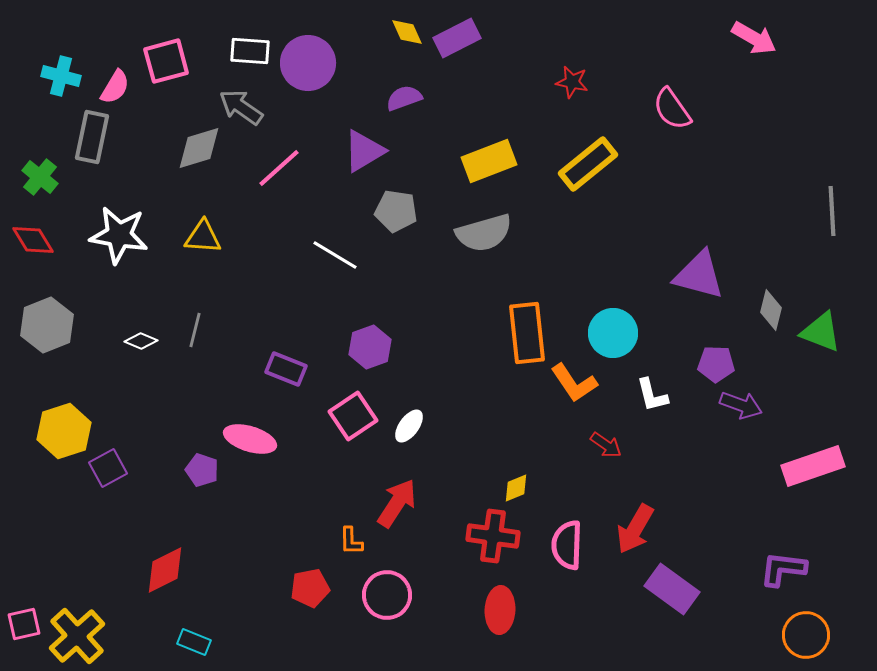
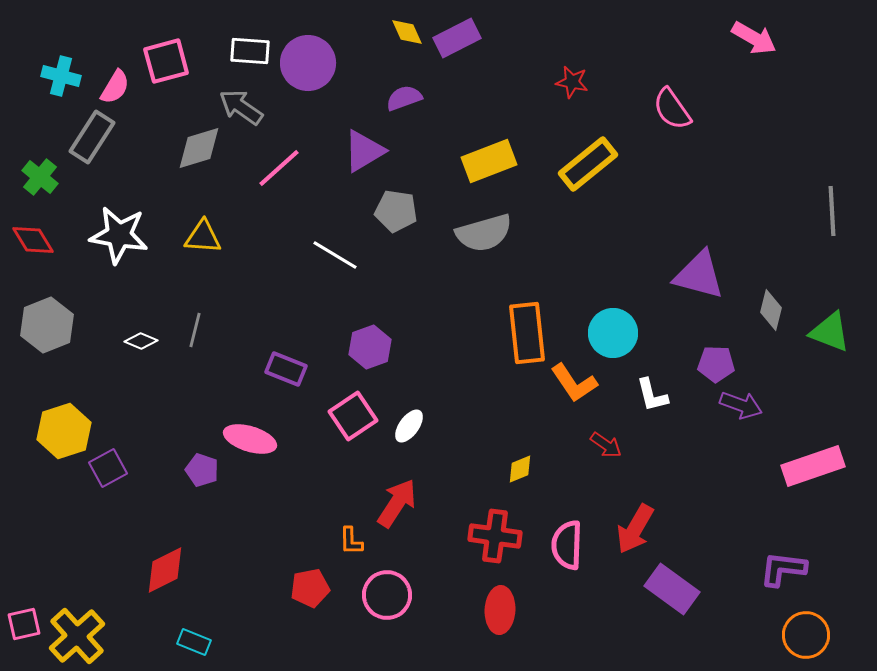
gray rectangle at (92, 137): rotated 21 degrees clockwise
green triangle at (821, 332): moved 9 px right
yellow diamond at (516, 488): moved 4 px right, 19 px up
red cross at (493, 536): moved 2 px right
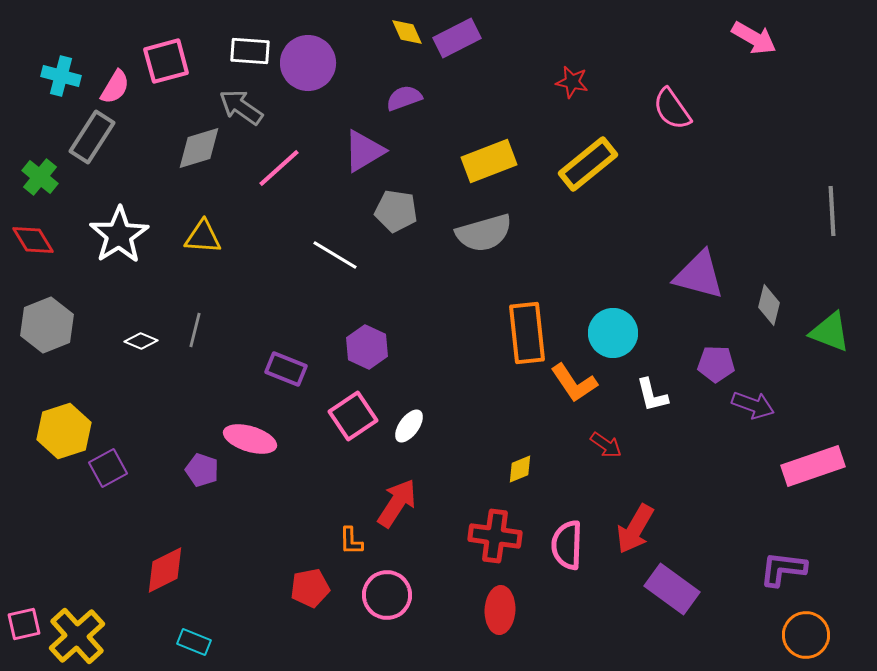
white star at (119, 235): rotated 30 degrees clockwise
gray diamond at (771, 310): moved 2 px left, 5 px up
purple hexagon at (370, 347): moved 3 px left; rotated 15 degrees counterclockwise
purple arrow at (741, 405): moved 12 px right
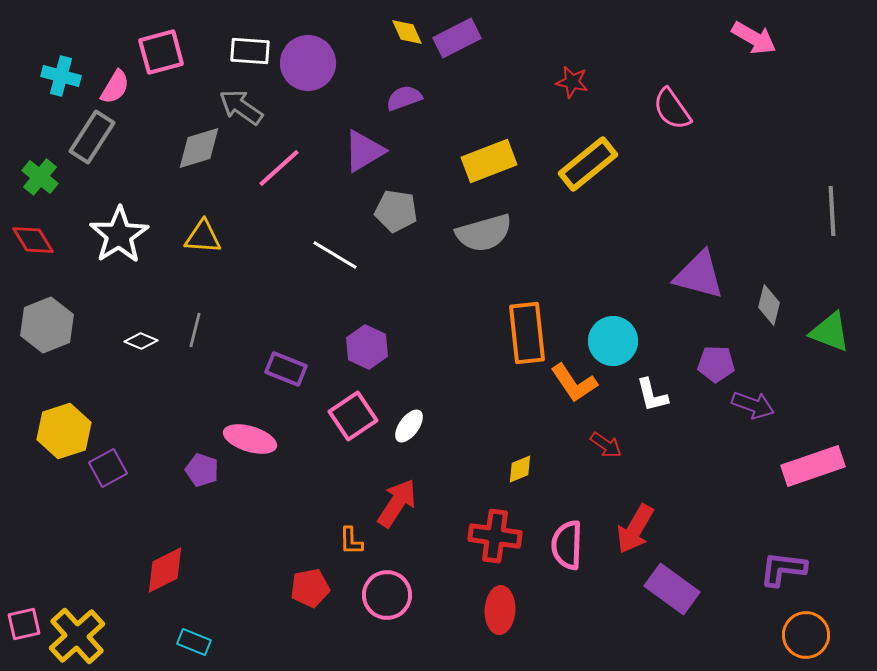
pink square at (166, 61): moved 5 px left, 9 px up
cyan circle at (613, 333): moved 8 px down
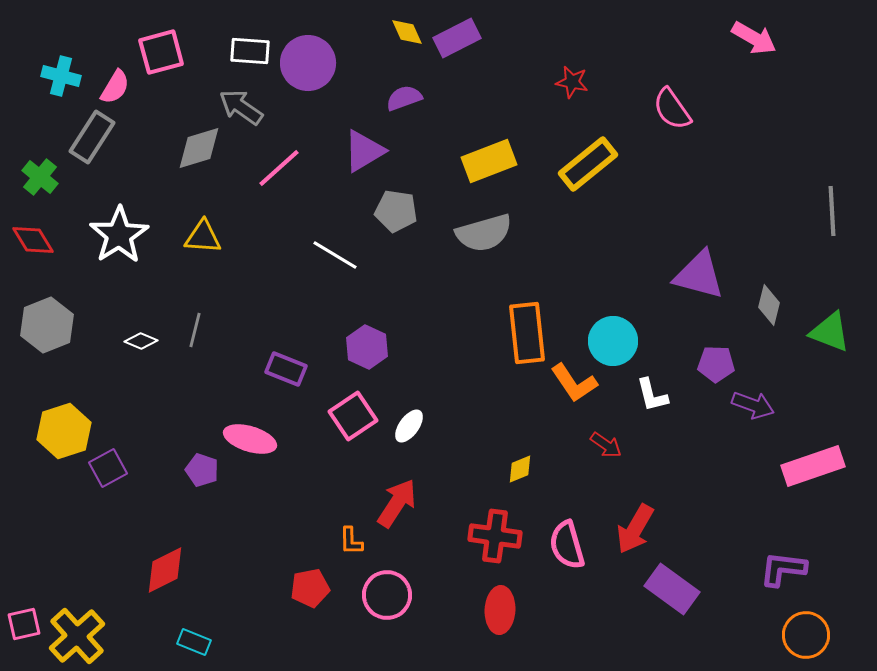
pink semicircle at (567, 545): rotated 18 degrees counterclockwise
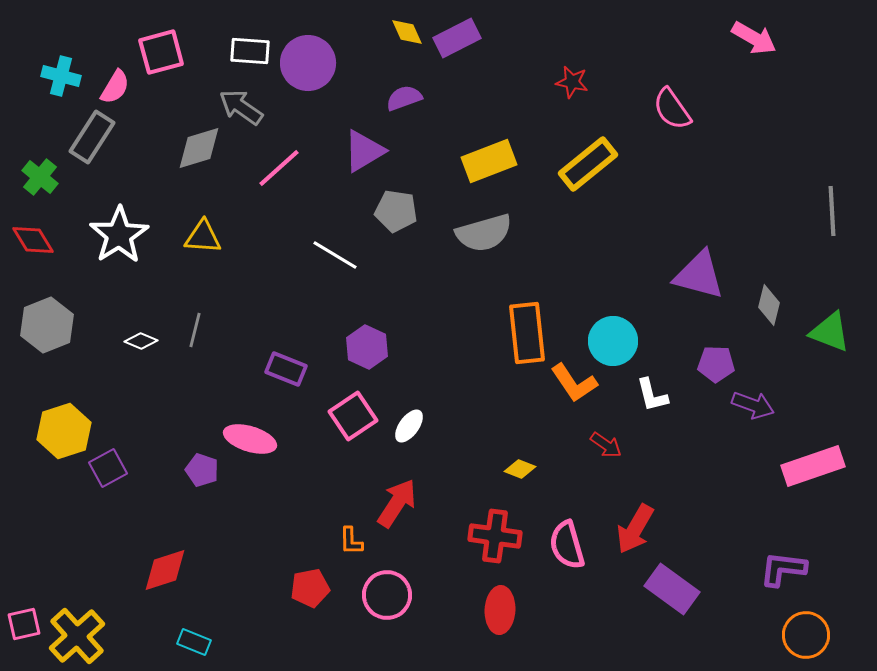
yellow diamond at (520, 469): rotated 44 degrees clockwise
red diamond at (165, 570): rotated 9 degrees clockwise
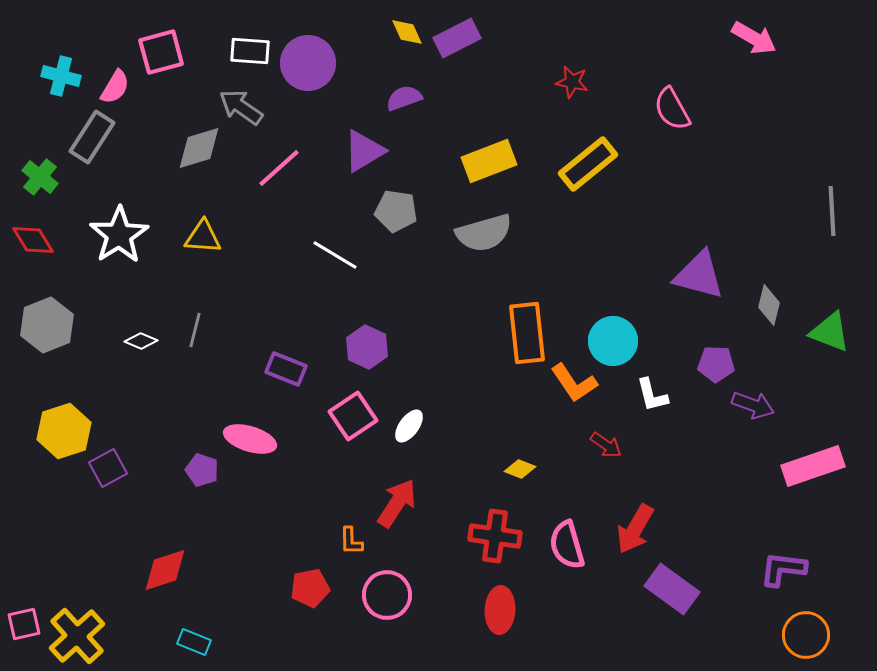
pink semicircle at (672, 109): rotated 6 degrees clockwise
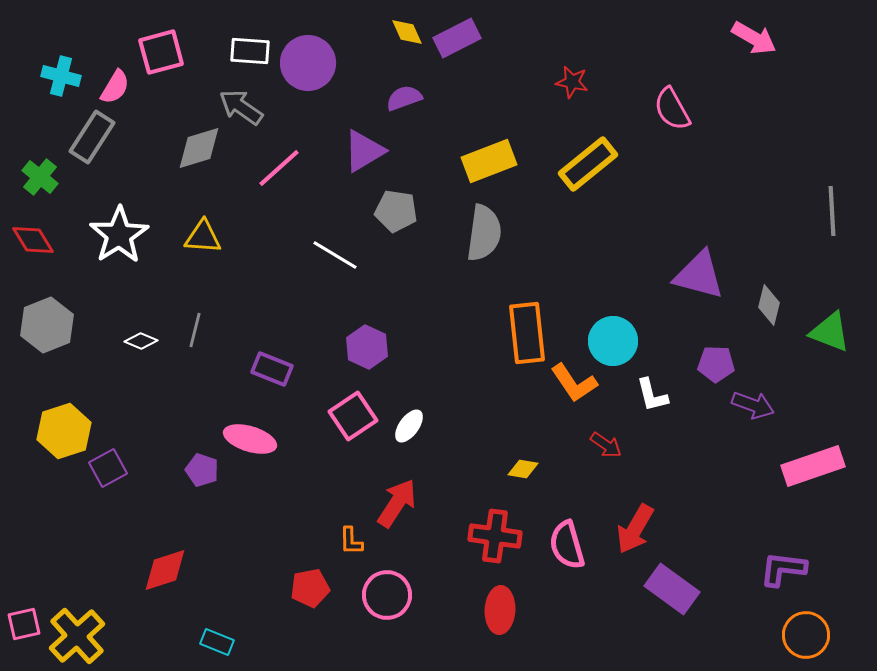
gray semicircle at (484, 233): rotated 66 degrees counterclockwise
purple rectangle at (286, 369): moved 14 px left
yellow diamond at (520, 469): moved 3 px right; rotated 12 degrees counterclockwise
cyan rectangle at (194, 642): moved 23 px right
